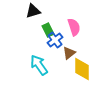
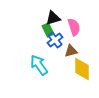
black triangle: moved 20 px right, 7 px down
brown triangle: moved 2 px right, 2 px up; rotated 24 degrees clockwise
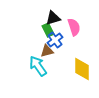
brown triangle: moved 24 px left
cyan arrow: moved 1 px left, 1 px down
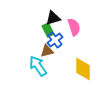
yellow diamond: moved 1 px right
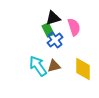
brown triangle: moved 7 px right, 15 px down
